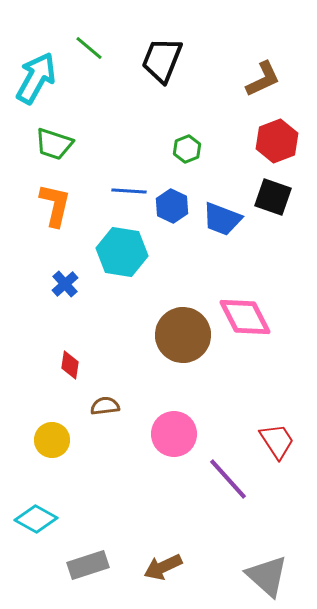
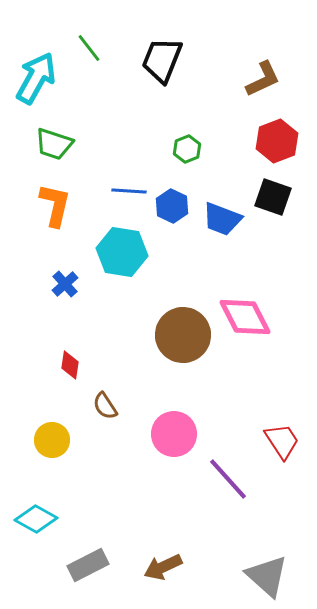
green line: rotated 12 degrees clockwise
brown semicircle: rotated 116 degrees counterclockwise
red trapezoid: moved 5 px right
gray rectangle: rotated 9 degrees counterclockwise
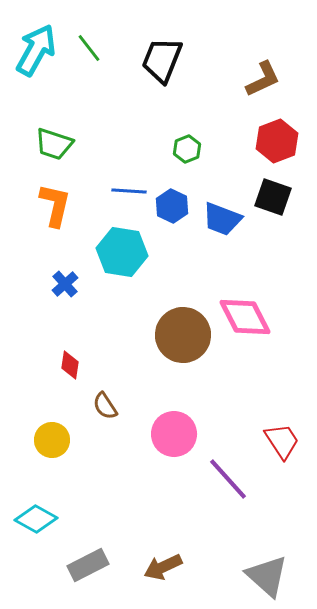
cyan arrow: moved 28 px up
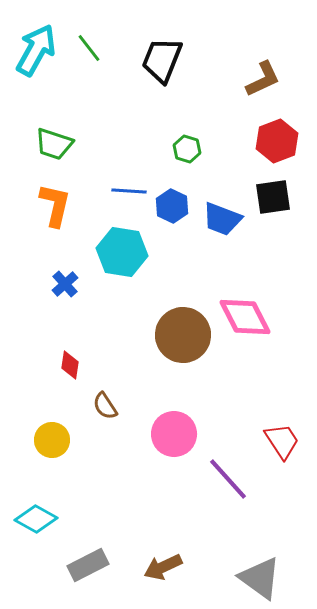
green hexagon: rotated 20 degrees counterclockwise
black square: rotated 27 degrees counterclockwise
gray triangle: moved 7 px left, 2 px down; rotated 6 degrees counterclockwise
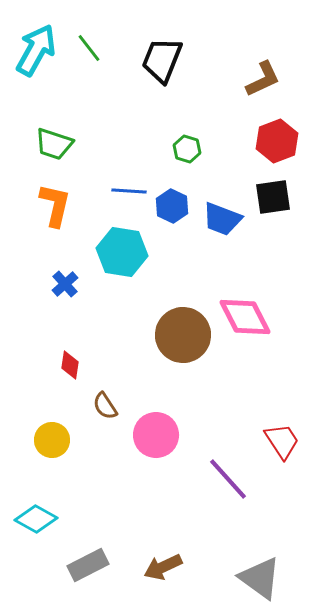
pink circle: moved 18 px left, 1 px down
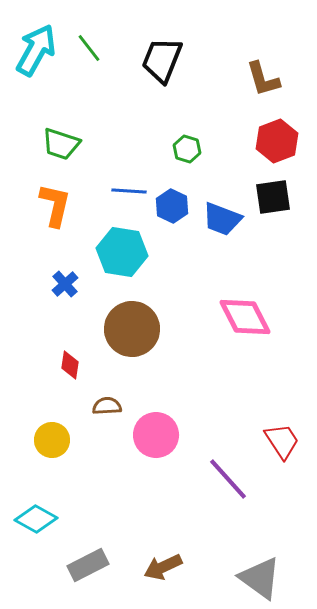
brown L-shape: rotated 99 degrees clockwise
green trapezoid: moved 7 px right
brown circle: moved 51 px left, 6 px up
brown semicircle: moved 2 px right; rotated 120 degrees clockwise
